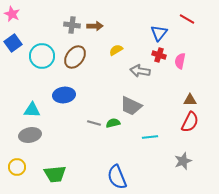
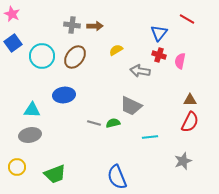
green trapezoid: rotated 15 degrees counterclockwise
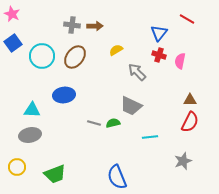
gray arrow: moved 3 px left, 1 px down; rotated 36 degrees clockwise
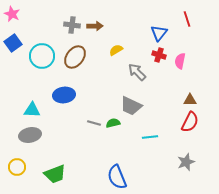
red line: rotated 42 degrees clockwise
gray star: moved 3 px right, 1 px down
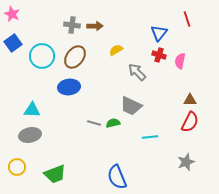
blue ellipse: moved 5 px right, 8 px up
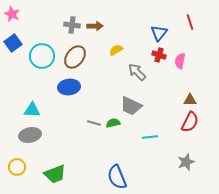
red line: moved 3 px right, 3 px down
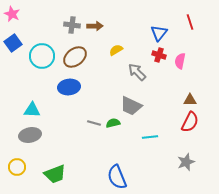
brown ellipse: rotated 15 degrees clockwise
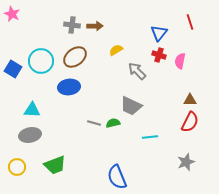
blue square: moved 26 px down; rotated 24 degrees counterclockwise
cyan circle: moved 1 px left, 5 px down
gray arrow: moved 1 px up
green trapezoid: moved 9 px up
